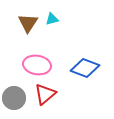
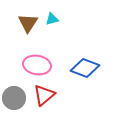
red triangle: moved 1 px left, 1 px down
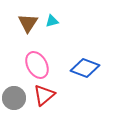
cyan triangle: moved 2 px down
pink ellipse: rotated 52 degrees clockwise
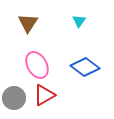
cyan triangle: moved 27 px right; rotated 40 degrees counterclockwise
blue diamond: moved 1 px up; rotated 16 degrees clockwise
red triangle: rotated 10 degrees clockwise
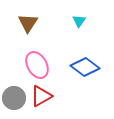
red triangle: moved 3 px left, 1 px down
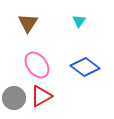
pink ellipse: rotated 8 degrees counterclockwise
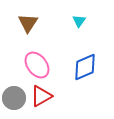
blue diamond: rotated 60 degrees counterclockwise
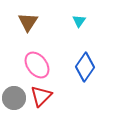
brown triangle: moved 1 px up
blue diamond: rotated 32 degrees counterclockwise
red triangle: rotated 15 degrees counterclockwise
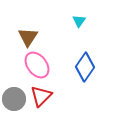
brown triangle: moved 15 px down
gray circle: moved 1 px down
